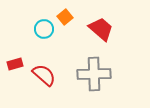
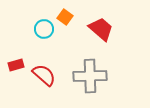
orange square: rotated 14 degrees counterclockwise
red rectangle: moved 1 px right, 1 px down
gray cross: moved 4 px left, 2 px down
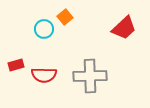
orange square: rotated 14 degrees clockwise
red trapezoid: moved 23 px right, 1 px up; rotated 96 degrees clockwise
red semicircle: rotated 140 degrees clockwise
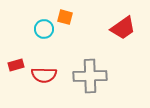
orange square: rotated 35 degrees counterclockwise
red trapezoid: moved 1 px left; rotated 8 degrees clockwise
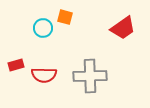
cyan circle: moved 1 px left, 1 px up
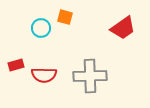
cyan circle: moved 2 px left
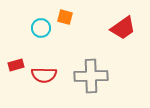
gray cross: moved 1 px right
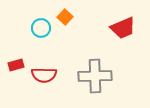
orange square: rotated 28 degrees clockwise
red trapezoid: rotated 12 degrees clockwise
gray cross: moved 4 px right
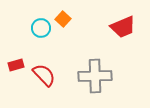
orange square: moved 2 px left, 2 px down
red trapezoid: moved 1 px up
red semicircle: rotated 135 degrees counterclockwise
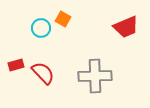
orange square: rotated 14 degrees counterclockwise
red trapezoid: moved 3 px right
red semicircle: moved 1 px left, 2 px up
